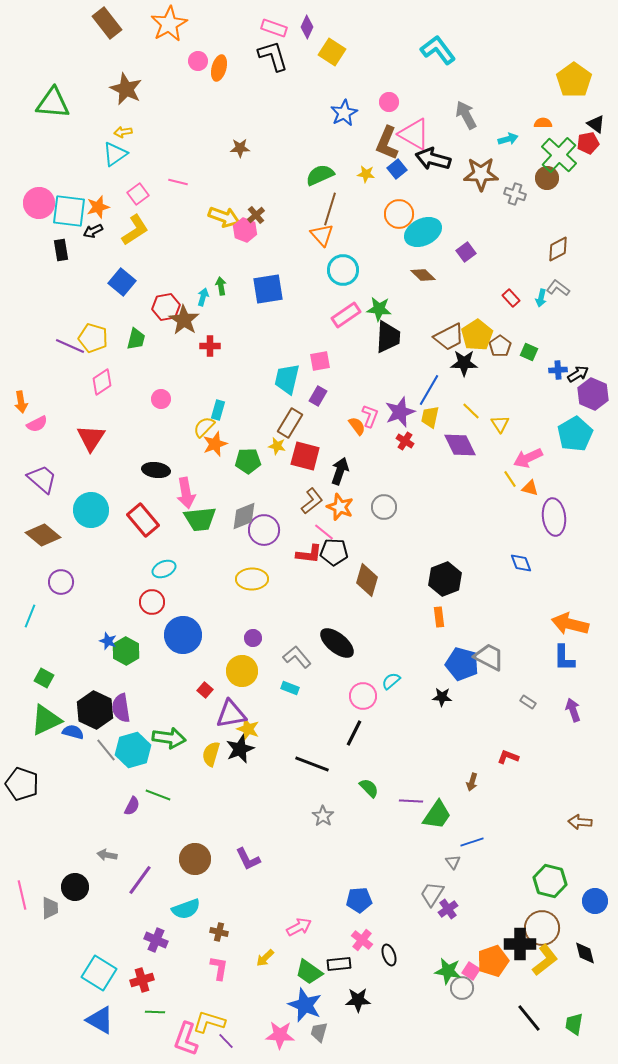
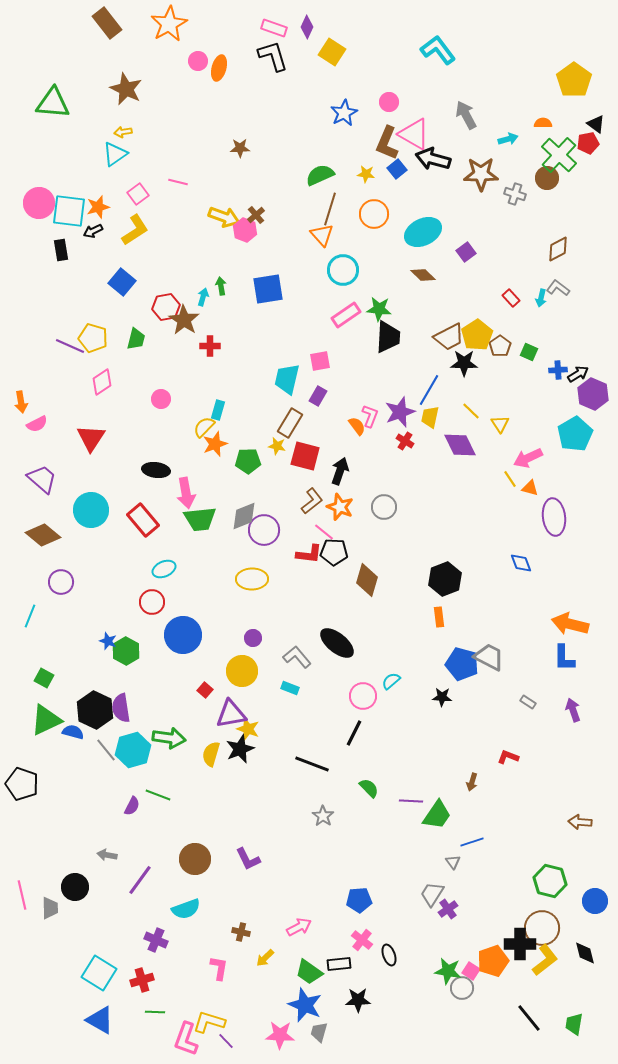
orange circle at (399, 214): moved 25 px left
brown cross at (219, 932): moved 22 px right
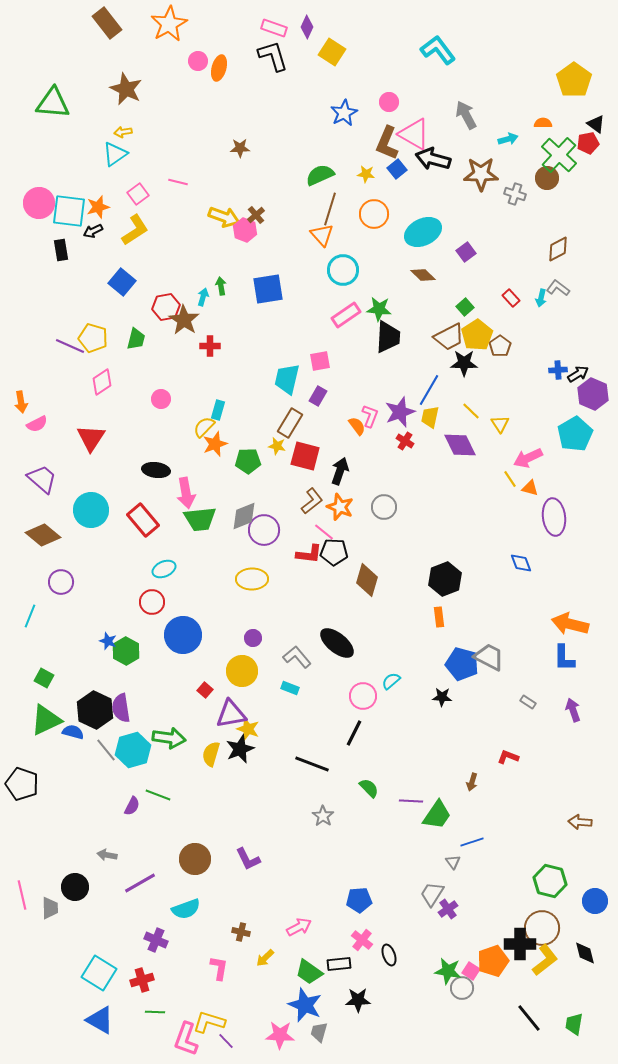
green square at (529, 352): moved 64 px left, 45 px up; rotated 24 degrees clockwise
purple line at (140, 880): moved 3 px down; rotated 24 degrees clockwise
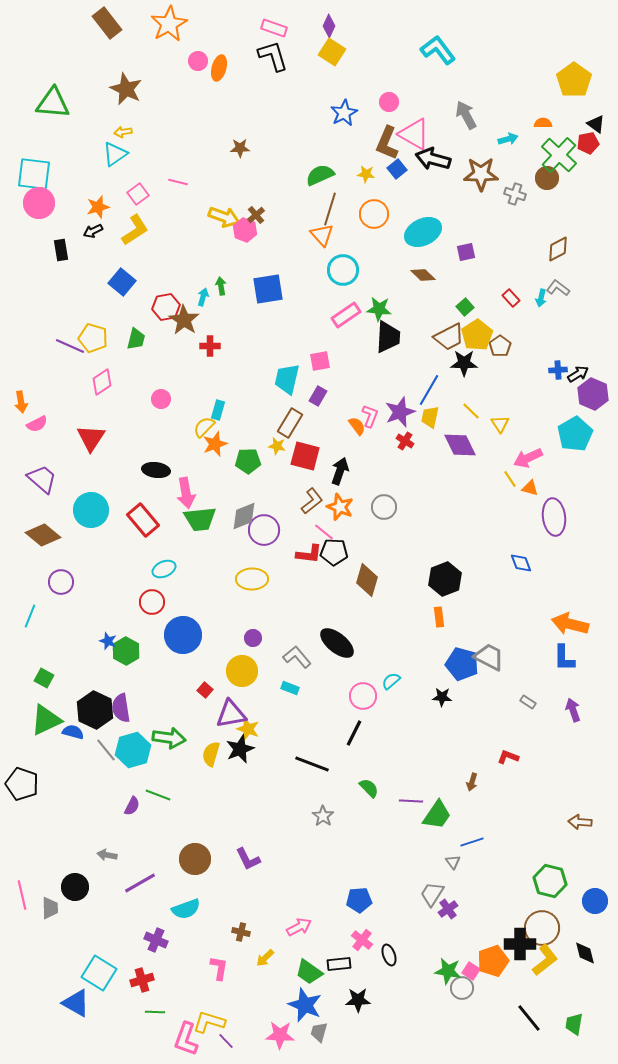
purple diamond at (307, 27): moved 22 px right, 1 px up
cyan square at (69, 211): moved 35 px left, 37 px up
purple square at (466, 252): rotated 24 degrees clockwise
blue triangle at (100, 1020): moved 24 px left, 17 px up
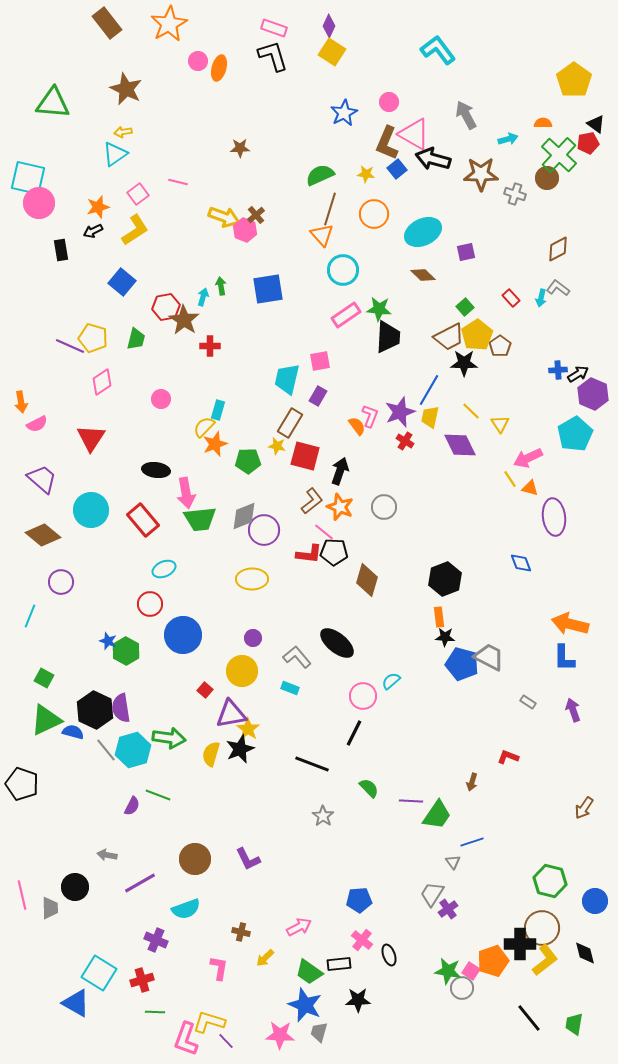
cyan square at (34, 174): moved 6 px left, 4 px down; rotated 6 degrees clockwise
red circle at (152, 602): moved 2 px left, 2 px down
black star at (442, 697): moved 3 px right, 60 px up
yellow star at (248, 729): rotated 15 degrees clockwise
brown arrow at (580, 822): moved 4 px right, 14 px up; rotated 60 degrees counterclockwise
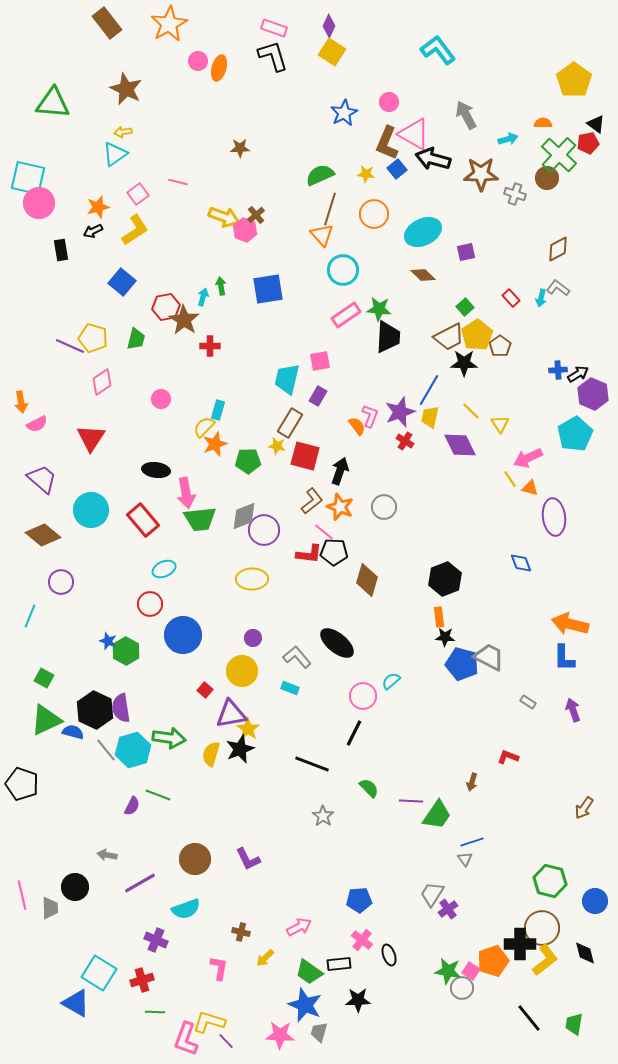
gray triangle at (453, 862): moved 12 px right, 3 px up
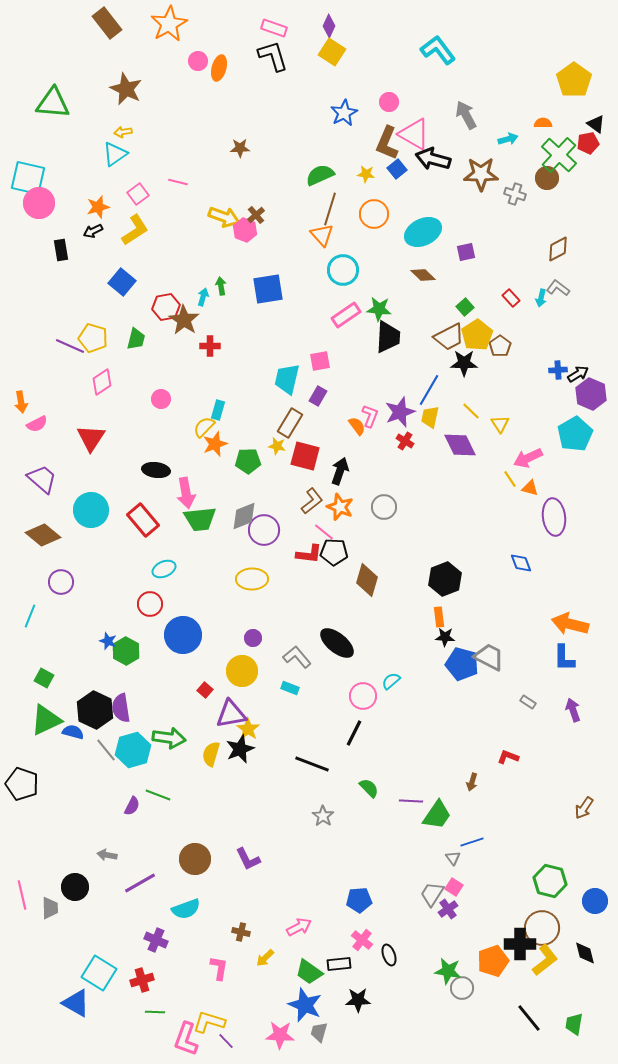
purple hexagon at (593, 394): moved 2 px left
gray triangle at (465, 859): moved 12 px left, 1 px up
pink square at (471, 971): moved 17 px left, 84 px up
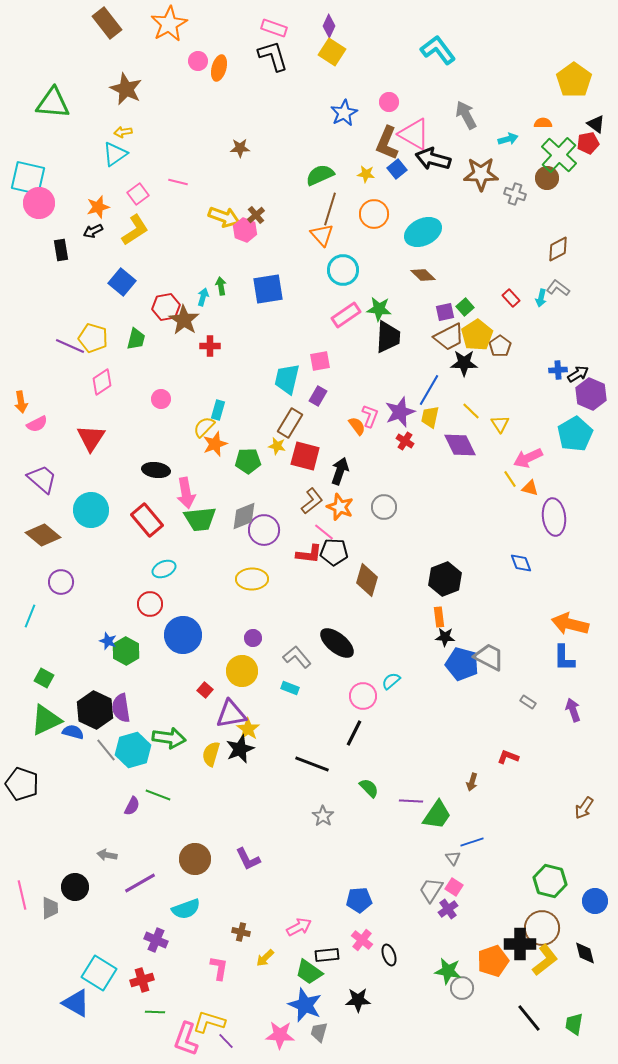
purple square at (466, 252): moved 21 px left, 60 px down
red rectangle at (143, 520): moved 4 px right
gray trapezoid at (432, 894): moved 1 px left, 4 px up
black rectangle at (339, 964): moved 12 px left, 9 px up
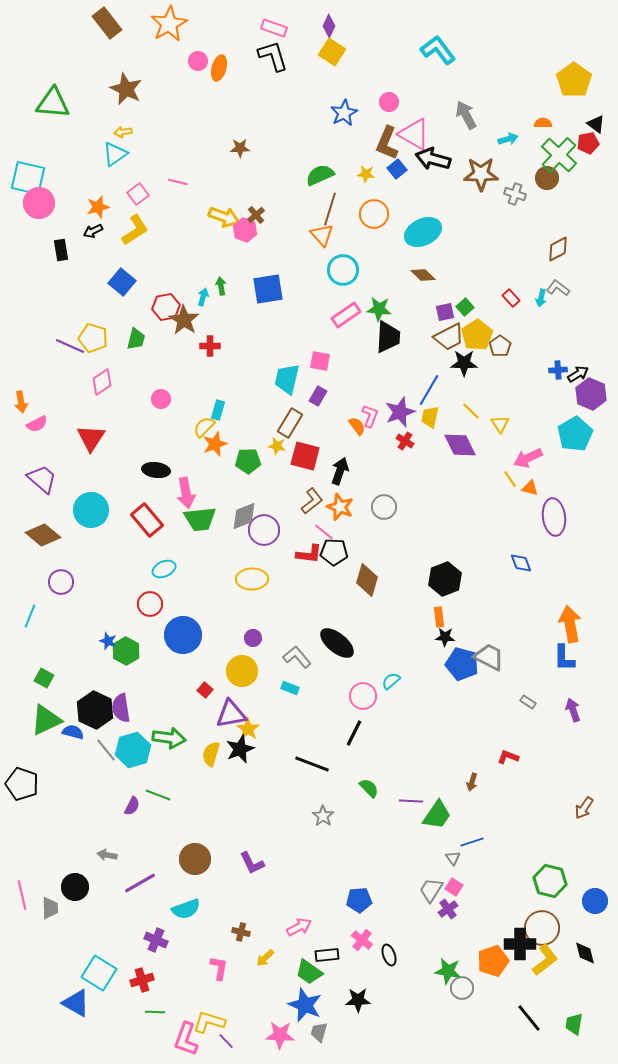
pink square at (320, 361): rotated 20 degrees clockwise
orange arrow at (570, 624): rotated 66 degrees clockwise
purple L-shape at (248, 859): moved 4 px right, 4 px down
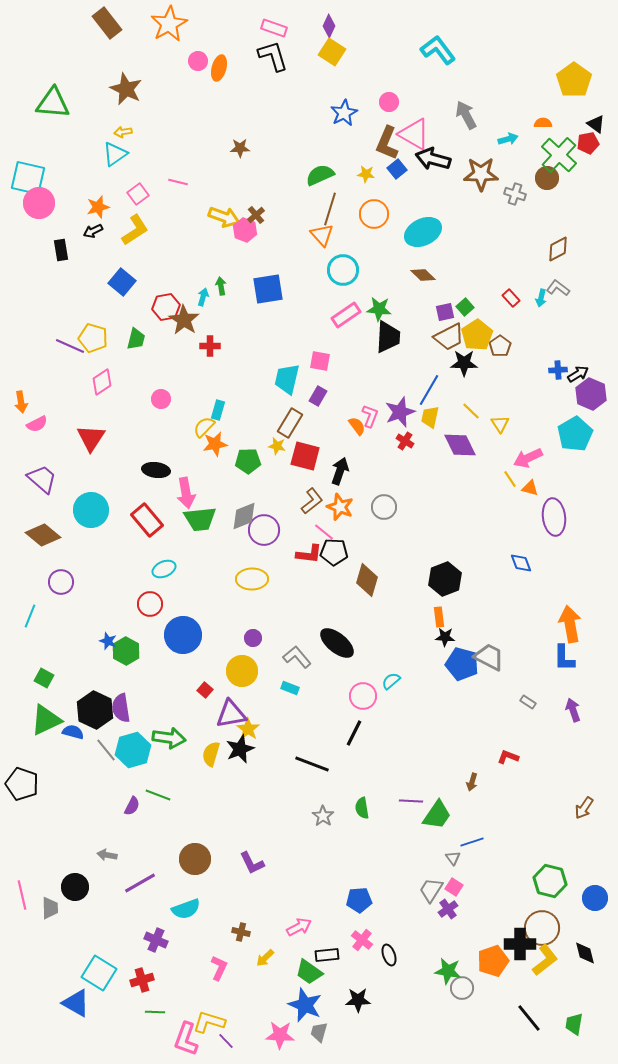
orange star at (215, 444): rotated 10 degrees clockwise
green semicircle at (369, 788): moved 7 px left, 20 px down; rotated 145 degrees counterclockwise
blue circle at (595, 901): moved 3 px up
pink L-shape at (219, 968): rotated 15 degrees clockwise
